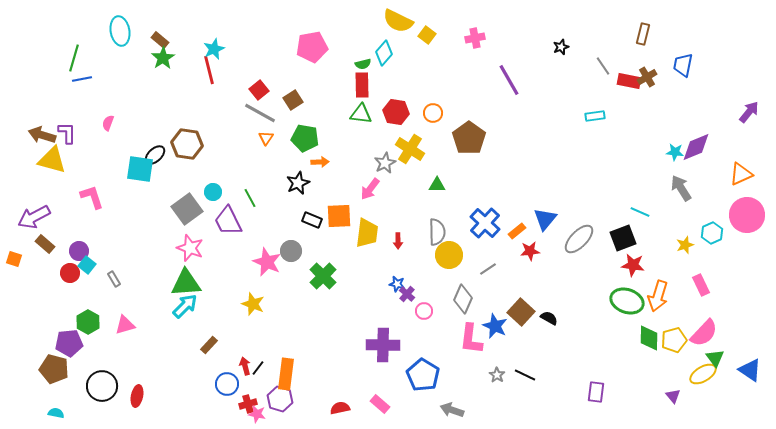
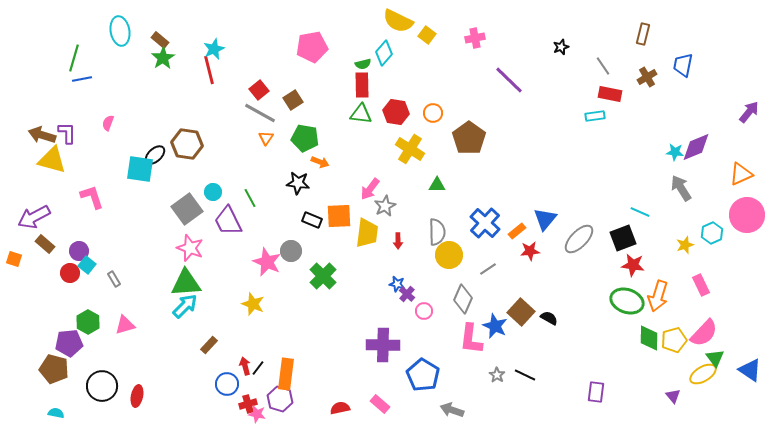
purple line at (509, 80): rotated 16 degrees counterclockwise
red rectangle at (629, 81): moved 19 px left, 13 px down
orange arrow at (320, 162): rotated 24 degrees clockwise
gray star at (385, 163): moved 43 px down
black star at (298, 183): rotated 30 degrees clockwise
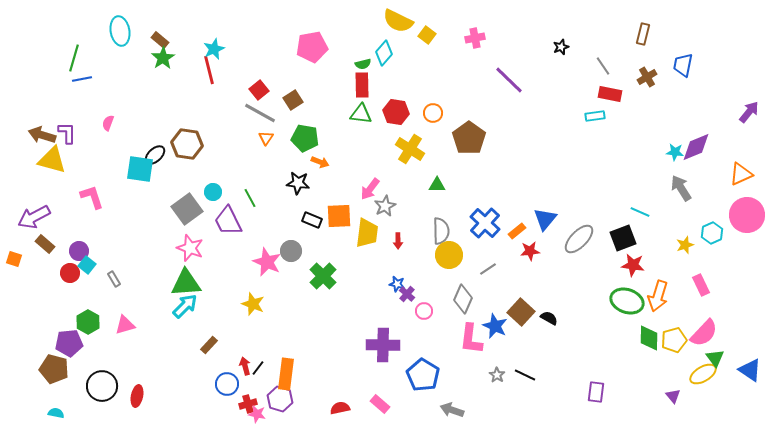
gray semicircle at (437, 232): moved 4 px right, 1 px up
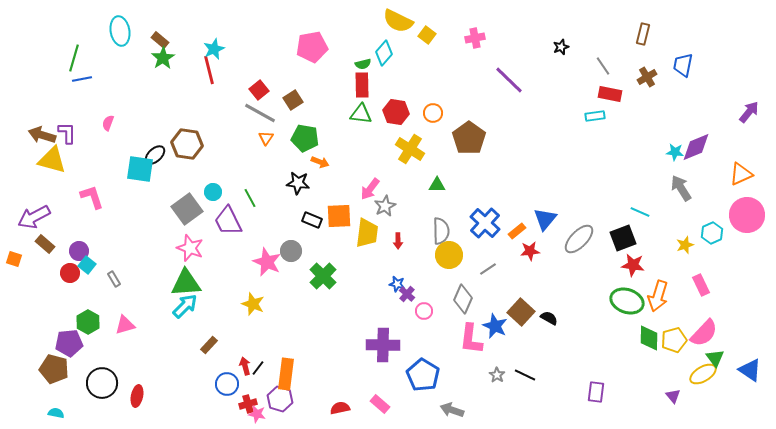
black circle at (102, 386): moved 3 px up
